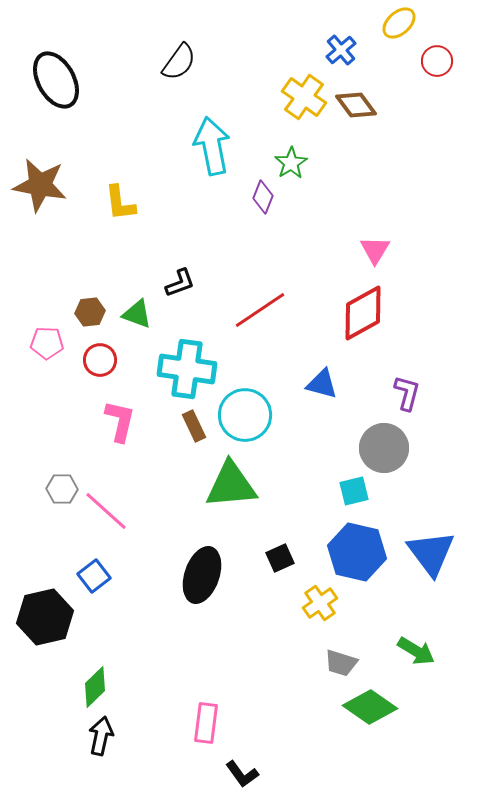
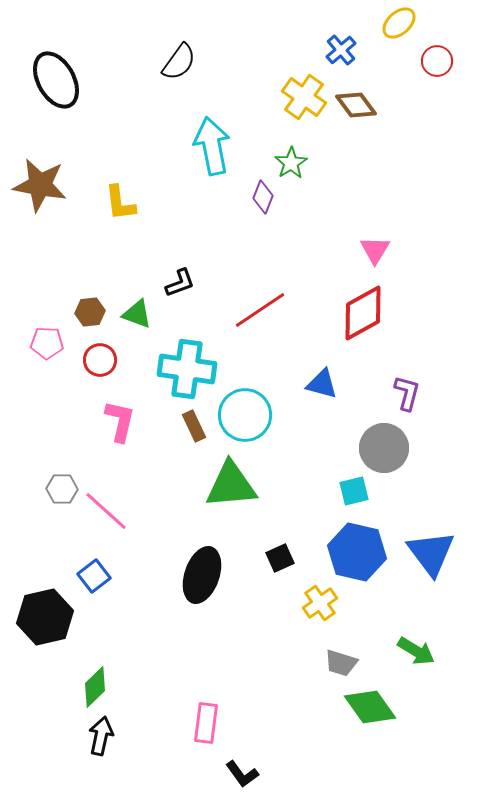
green diamond at (370, 707): rotated 20 degrees clockwise
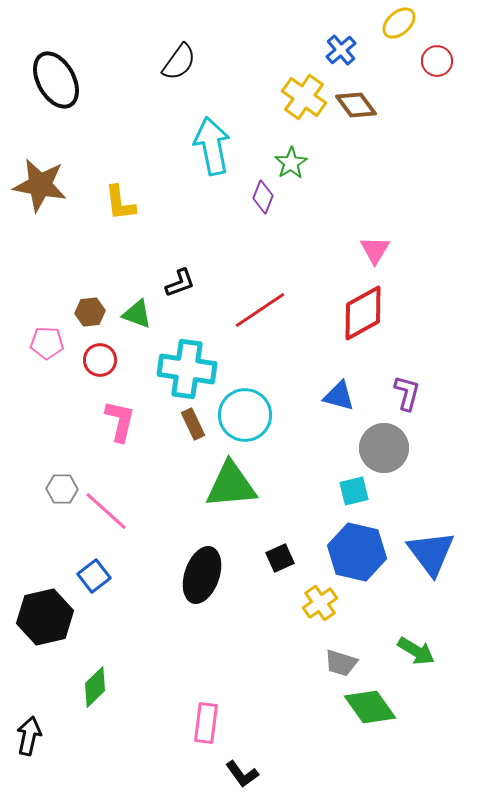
blue triangle at (322, 384): moved 17 px right, 12 px down
brown rectangle at (194, 426): moved 1 px left, 2 px up
black arrow at (101, 736): moved 72 px left
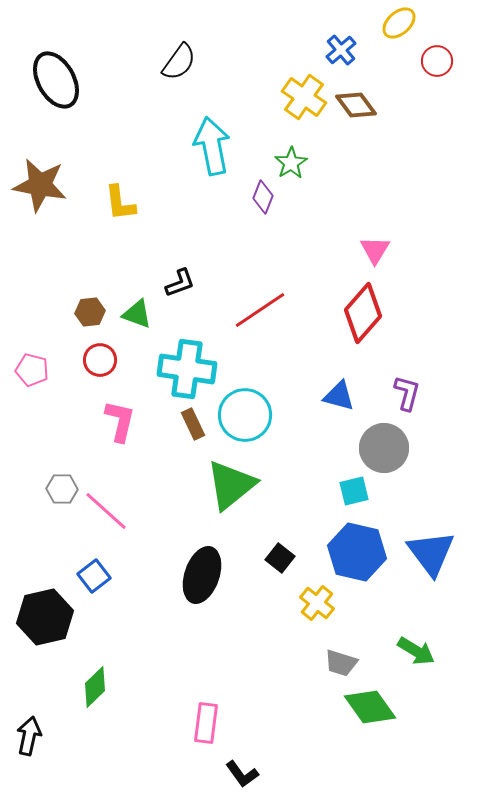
red diamond at (363, 313): rotated 20 degrees counterclockwise
pink pentagon at (47, 343): moved 15 px left, 27 px down; rotated 12 degrees clockwise
green triangle at (231, 485): rotated 34 degrees counterclockwise
black square at (280, 558): rotated 28 degrees counterclockwise
yellow cross at (320, 603): moved 3 px left; rotated 16 degrees counterclockwise
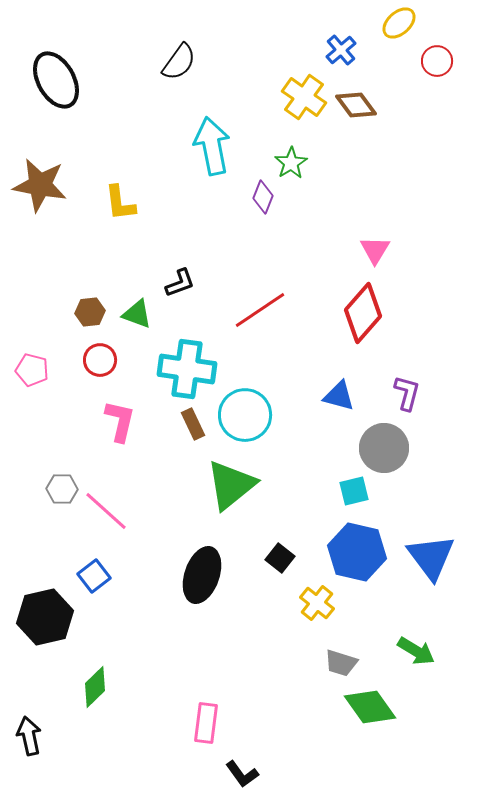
blue triangle at (431, 553): moved 4 px down
black arrow at (29, 736): rotated 24 degrees counterclockwise
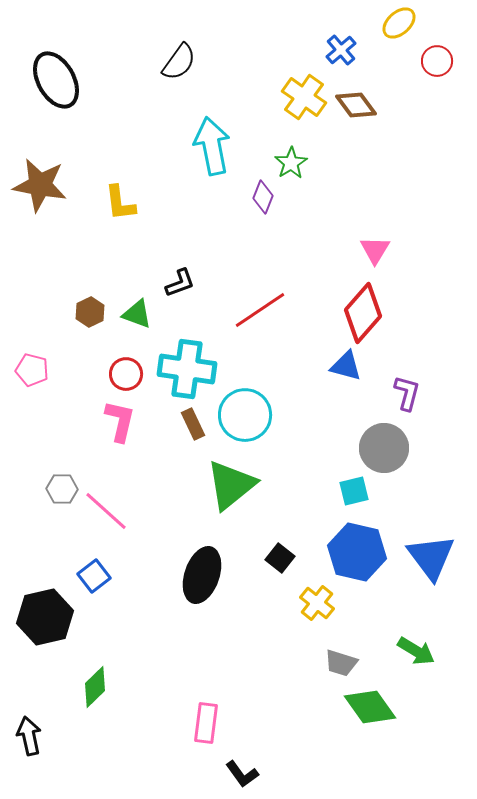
brown hexagon at (90, 312): rotated 20 degrees counterclockwise
red circle at (100, 360): moved 26 px right, 14 px down
blue triangle at (339, 396): moved 7 px right, 30 px up
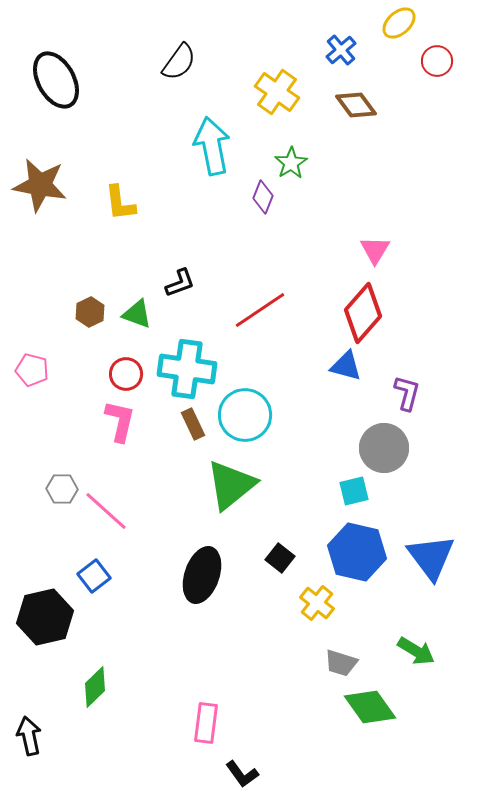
yellow cross at (304, 97): moved 27 px left, 5 px up
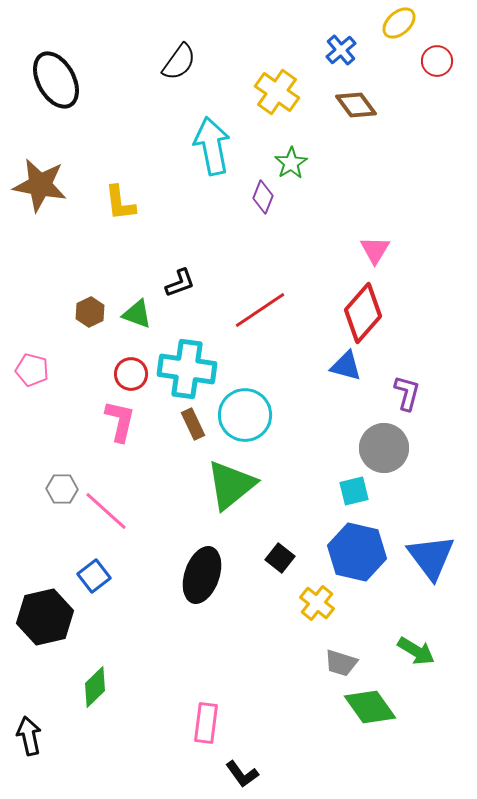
red circle at (126, 374): moved 5 px right
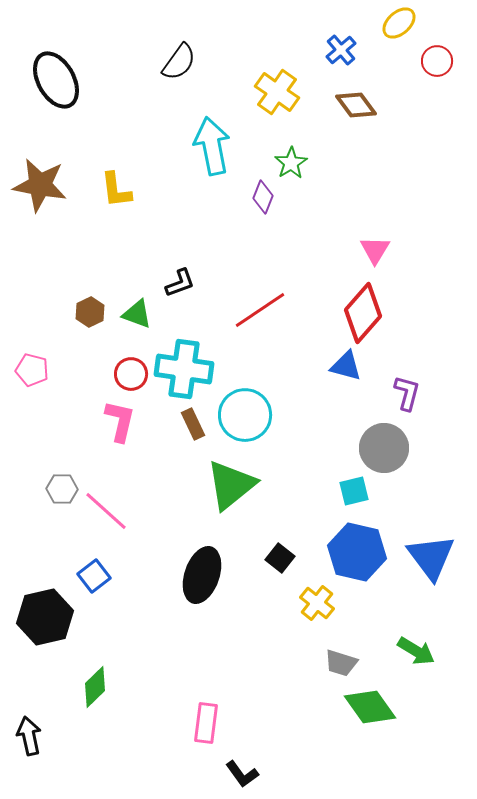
yellow L-shape at (120, 203): moved 4 px left, 13 px up
cyan cross at (187, 369): moved 3 px left
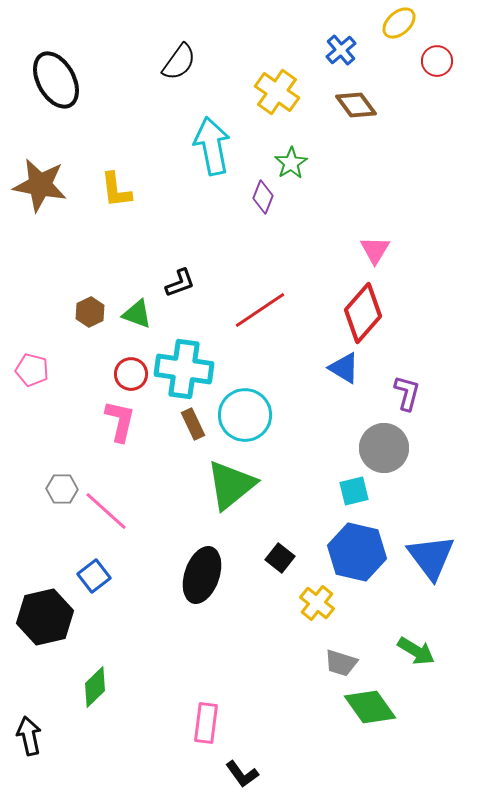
blue triangle at (346, 366): moved 2 px left, 2 px down; rotated 16 degrees clockwise
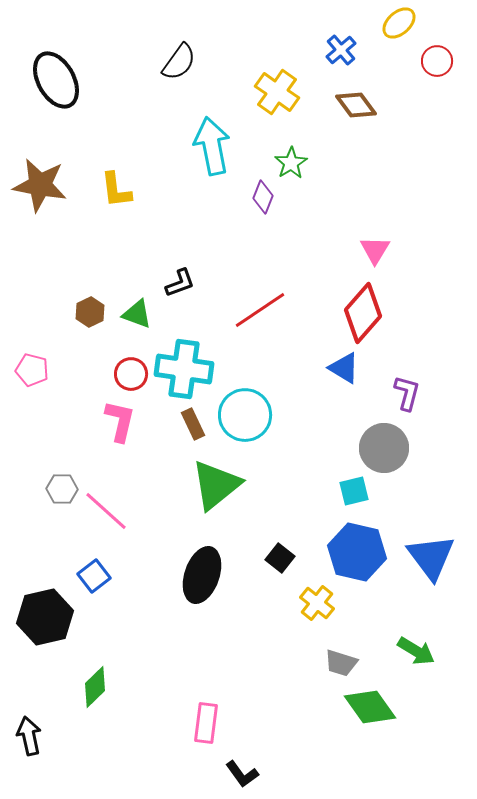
green triangle at (231, 485): moved 15 px left
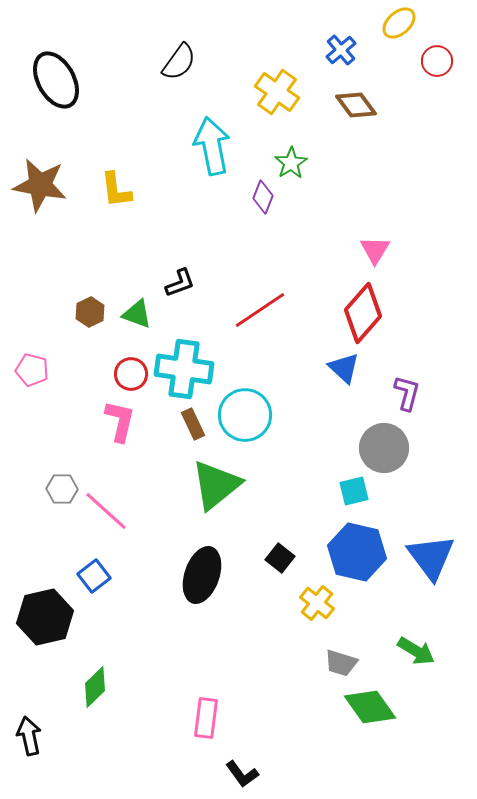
blue triangle at (344, 368): rotated 12 degrees clockwise
pink rectangle at (206, 723): moved 5 px up
